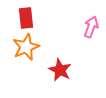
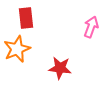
orange star: moved 9 px left, 2 px down
red star: moved 2 px up; rotated 20 degrees counterclockwise
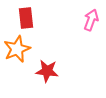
pink arrow: moved 7 px up
red star: moved 13 px left, 3 px down
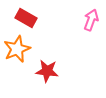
red rectangle: rotated 55 degrees counterclockwise
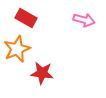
pink arrow: moved 7 px left; rotated 85 degrees clockwise
red star: moved 5 px left, 2 px down
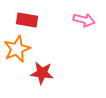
red rectangle: moved 1 px right, 2 px down; rotated 20 degrees counterclockwise
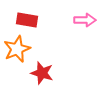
pink arrow: moved 1 px right; rotated 15 degrees counterclockwise
red star: rotated 10 degrees clockwise
